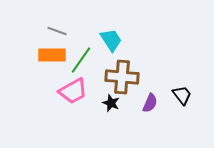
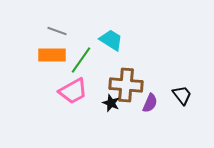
cyan trapezoid: rotated 25 degrees counterclockwise
brown cross: moved 4 px right, 8 px down
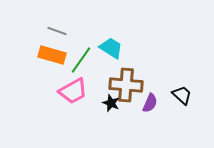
cyan trapezoid: moved 8 px down
orange rectangle: rotated 16 degrees clockwise
black trapezoid: rotated 10 degrees counterclockwise
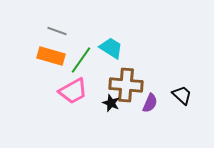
orange rectangle: moved 1 px left, 1 px down
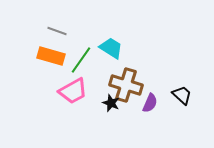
brown cross: rotated 12 degrees clockwise
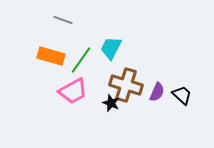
gray line: moved 6 px right, 11 px up
cyan trapezoid: rotated 95 degrees counterclockwise
purple semicircle: moved 7 px right, 11 px up
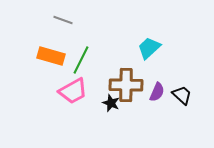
cyan trapezoid: moved 38 px right; rotated 20 degrees clockwise
green line: rotated 8 degrees counterclockwise
brown cross: rotated 16 degrees counterclockwise
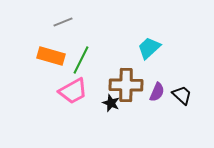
gray line: moved 2 px down; rotated 42 degrees counterclockwise
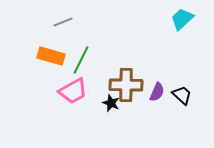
cyan trapezoid: moved 33 px right, 29 px up
